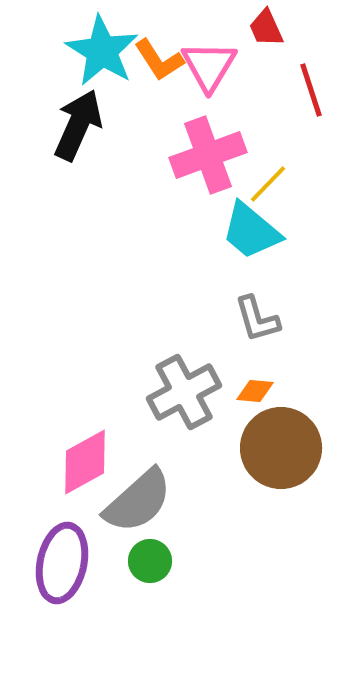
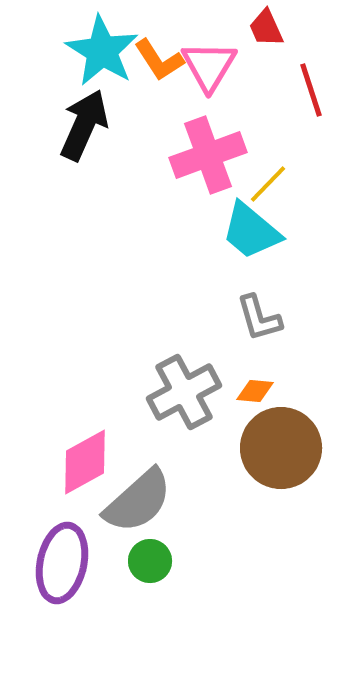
black arrow: moved 6 px right
gray L-shape: moved 2 px right, 1 px up
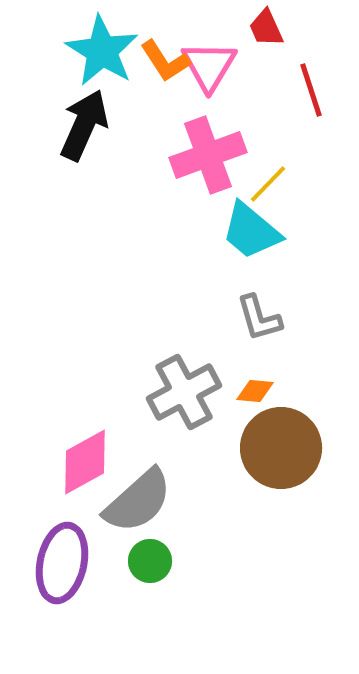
orange L-shape: moved 6 px right, 1 px down
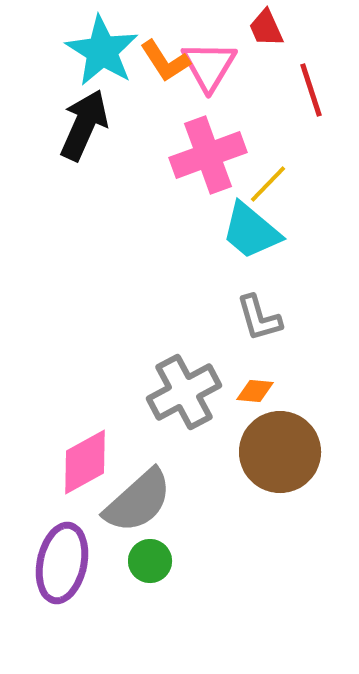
brown circle: moved 1 px left, 4 px down
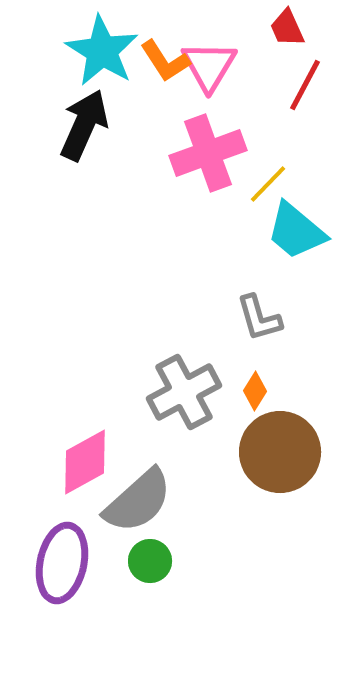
red trapezoid: moved 21 px right
red line: moved 6 px left, 5 px up; rotated 46 degrees clockwise
pink cross: moved 2 px up
cyan trapezoid: moved 45 px right
orange diamond: rotated 63 degrees counterclockwise
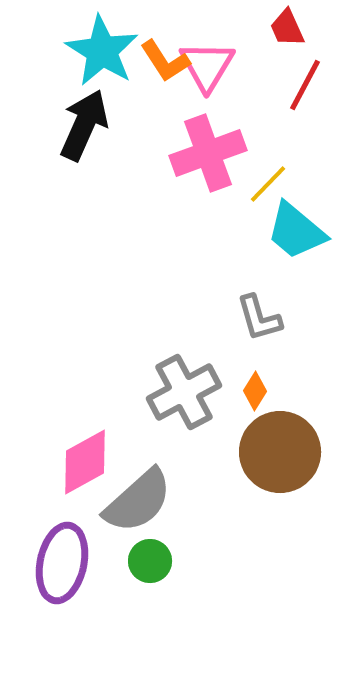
pink triangle: moved 2 px left
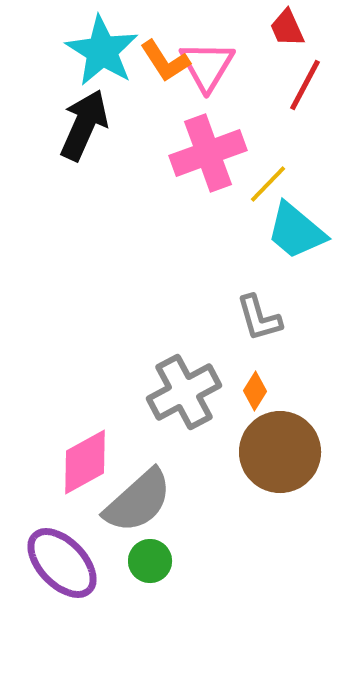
purple ellipse: rotated 56 degrees counterclockwise
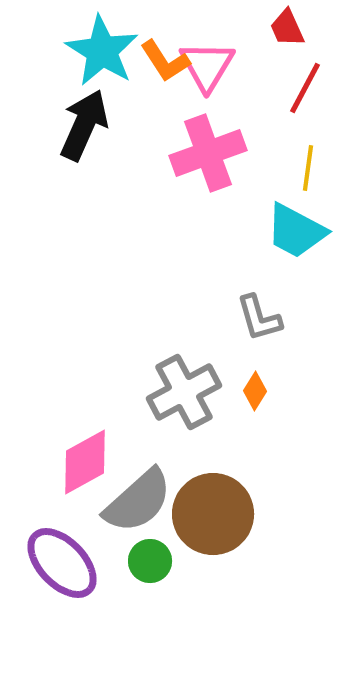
red line: moved 3 px down
yellow line: moved 40 px right, 16 px up; rotated 36 degrees counterclockwise
cyan trapezoid: rotated 12 degrees counterclockwise
brown circle: moved 67 px left, 62 px down
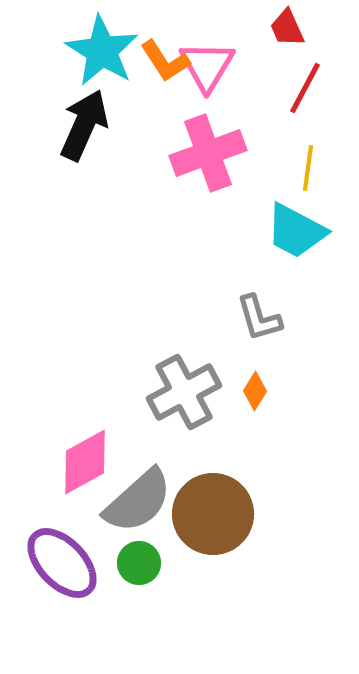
green circle: moved 11 px left, 2 px down
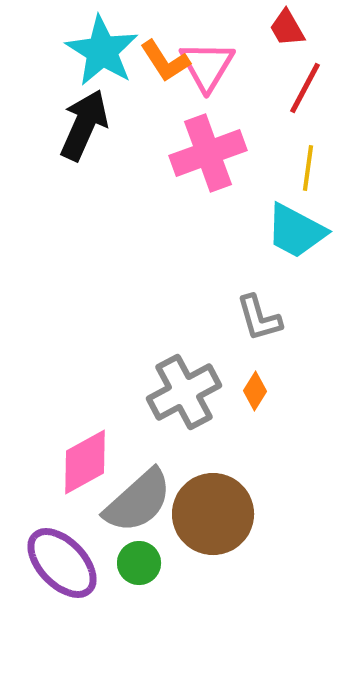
red trapezoid: rotated 6 degrees counterclockwise
